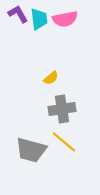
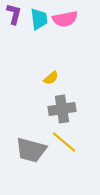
purple L-shape: moved 4 px left; rotated 45 degrees clockwise
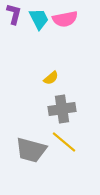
cyan trapezoid: rotated 20 degrees counterclockwise
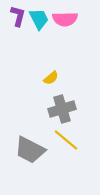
purple L-shape: moved 4 px right, 2 px down
pink semicircle: rotated 10 degrees clockwise
gray cross: rotated 8 degrees counterclockwise
yellow line: moved 2 px right, 2 px up
gray trapezoid: moved 1 px left; rotated 12 degrees clockwise
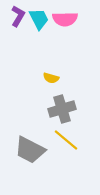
purple L-shape: rotated 15 degrees clockwise
yellow semicircle: rotated 56 degrees clockwise
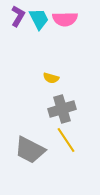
yellow line: rotated 16 degrees clockwise
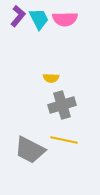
purple L-shape: rotated 10 degrees clockwise
yellow semicircle: rotated 14 degrees counterclockwise
gray cross: moved 4 px up
yellow line: moved 2 px left; rotated 44 degrees counterclockwise
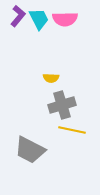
yellow line: moved 8 px right, 10 px up
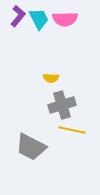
gray trapezoid: moved 1 px right, 3 px up
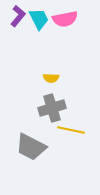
pink semicircle: rotated 10 degrees counterclockwise
gray cross: moved 10 px left, 3 px down
yellow line: moved 1 px left
